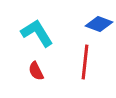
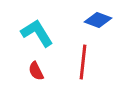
blue diamond: moved 1 px left, 4 px up
red line: moved 2 px left
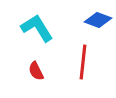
cyan L-shape: moved 5 px up
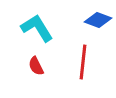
red semicircle: moved 5 px up
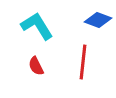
cyan L-shape: moved 2 px up
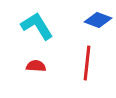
red line: moved 4 px right, 1 px down
red semicircle: rotated 120 degrees clockwise
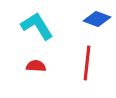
blue diamond: moved 1 px left, 1 px up
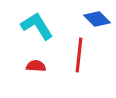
blue diamond: rotated 24 degrees clockwise
red line: moved 8 px left, 8 px up
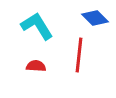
blue diamond: moved 2 px left, 1 px up
